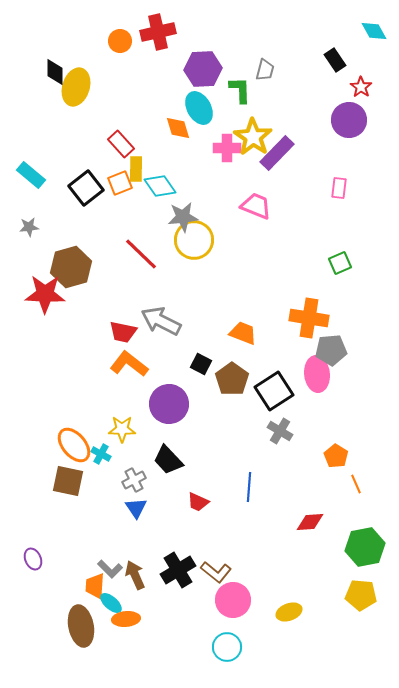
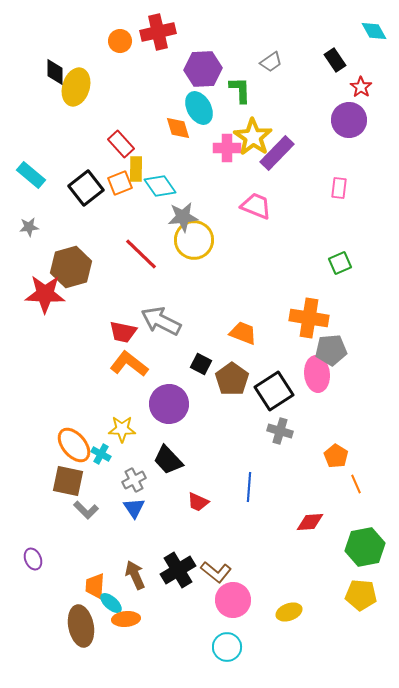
gray trapezoid at (265, 70): moved 6 px right, 8 px up; rotated 40 degrees clockwise
gray cross at (280, 431): rotated 15 degrees counterclockwise
blue triangle at (136, 508): moved 2 px left
gray L-shape at (110, 569): moved 24 px left, 59 px up
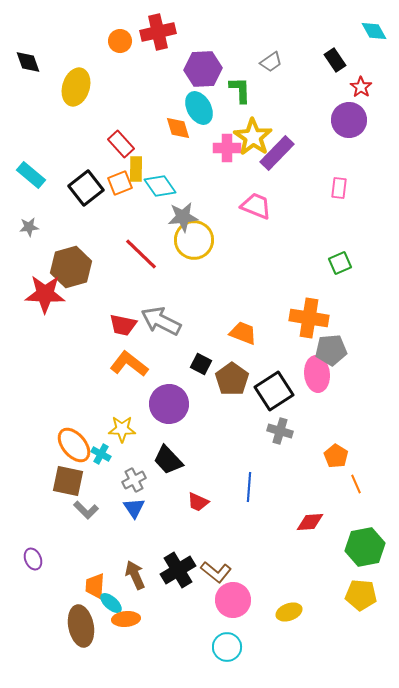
black diamond at (55, 72): moved 27 px left, 10 px up; rotated 20 degrees counterclockwise
red trapezoid at (123, 332): moved 7 px up
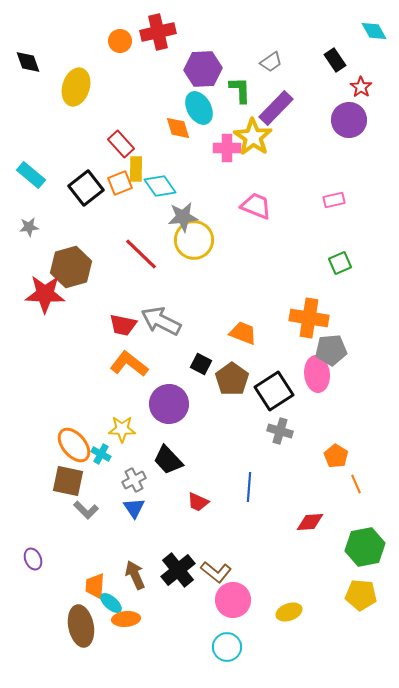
purple rectangle at (277, 153): moved 1 px left, 45 px up
pink rectangle at (339, 188): moved 5 px left, 12 px down; rotated 70 degrees clockwise
black cross at (178, 570): rotated 8 degrees counterclockwise
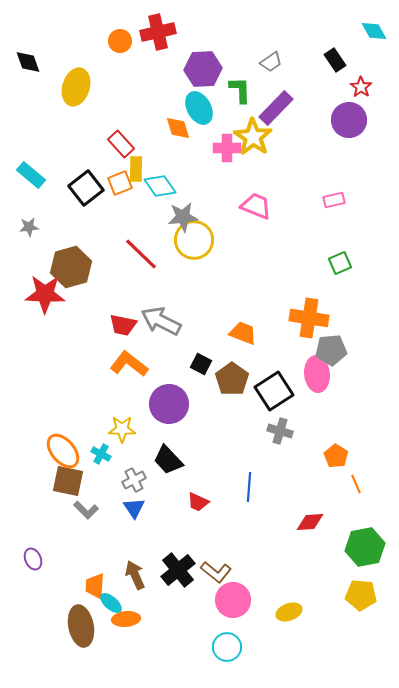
orange ellipse at (74, 445): moved 11 px left, 6 px down
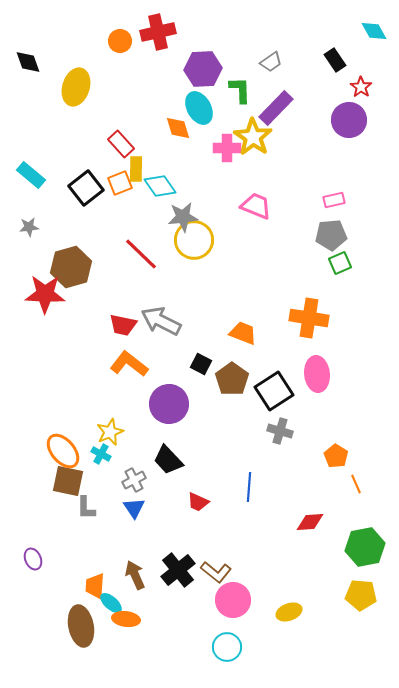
gray pentagon at (331, 350): moved 115 px up
yellow star at (122, 429): moved 12 px left, 3 px down; rotated 24 degrees counterclockwise
gray L-shape at (86, 510): moved 2 px up; rotated 45 degrees clockwise
orange ellipse at (126, 619): rotated 12 degrees clockwise
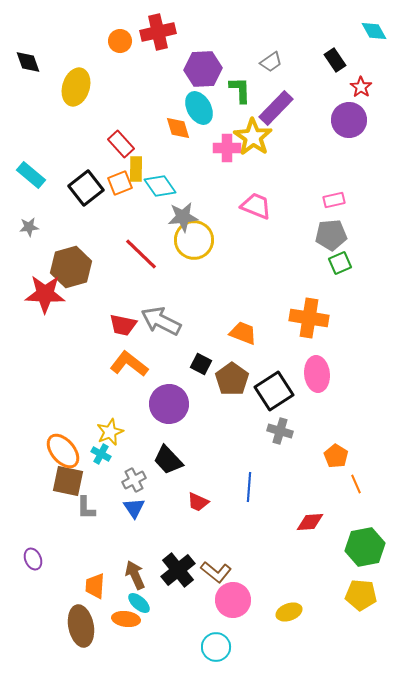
cyan ellipse at (111, 603): moved 28 px right
cyan circle at (227, 647): moved 11 px left
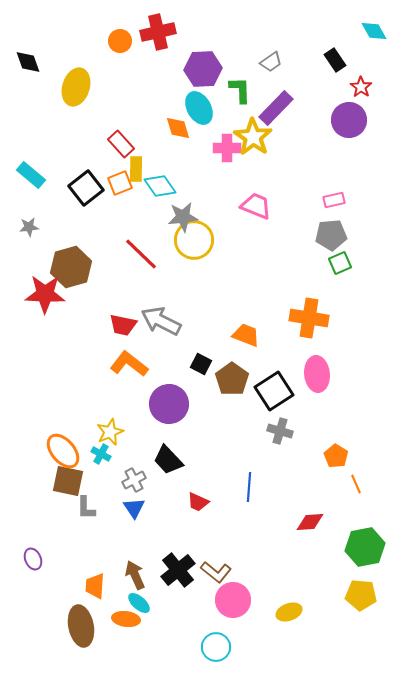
orange trapezoid at (243, 333): moved 3 px right, 2 px down
